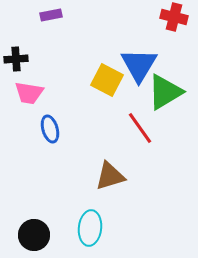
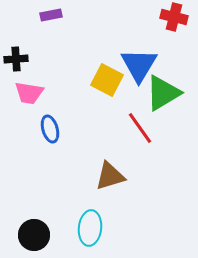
green triangle: moved 2 px left, 1 px down
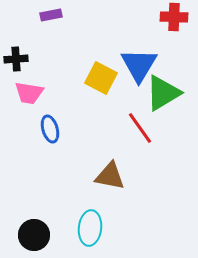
red cross: rotated 12 degrees counterclockwise
yellow square: moved 6 px left, 2 px up
brown triangle: rotated 28 degrees clockwise
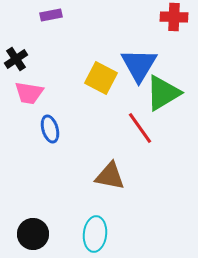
black cross: rotated 30 degrees counterclockwise
cyan ellipse: moved 5 px right, 6 px down
black circle: moved 1 px left, 1 px up
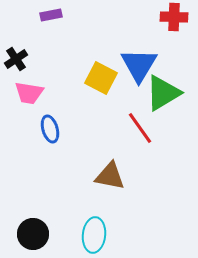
cyan ellipse: moved 1 px left, 1 px down
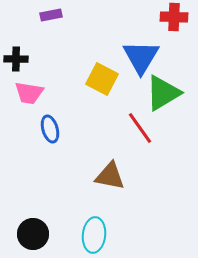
black cross: rotated 35 degrees clockwise
blue triangle: moved 2 px right, 8 px up
yellow square: moved 1 px right, 1 px down
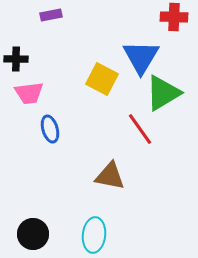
pink trapezoid: rotated 16 degrees counterclockwise
red line: moved 1 px down
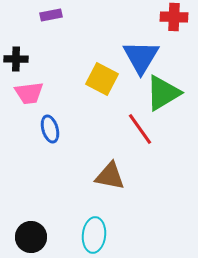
black circle: moved 2 px left, 3 px down
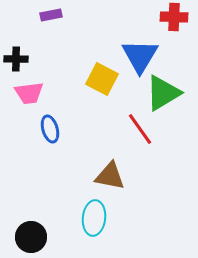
blue triangle: moved 1 px left, 1 px up
cyan ellipse: moved 17 px up
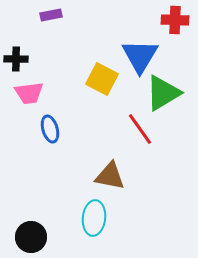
red cross: moved 1 px right, 3 px down
